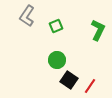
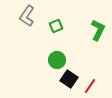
black square: moved 1 px up
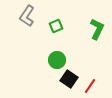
green L-shape: moved 1 px left, 1 px up
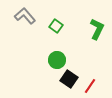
gray L-shape: moved 2 px left; rotated 105 degrees clockwise
green square: rotated 32 degrees counterclockwise
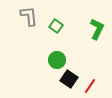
gray L-shape: moved 4 px right; rotated 35 degrees clockwise
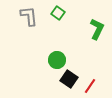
green square: moved 2 px right, 13 px up
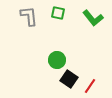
green square: rotated 24 degrees counterclockwise
green L-shape: moved 4 px left, 11 px up; rotated 115 degrees clockwise
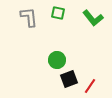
gray L-shape: moved 1 px down
black square: rotated 36 degrees clockwise
